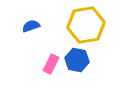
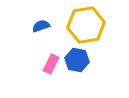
blue semicircle: moved 10 px right
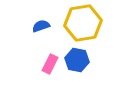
yellow hexagon: moved 3 px left, 2 px up
pink rectangle: moved 1 px left
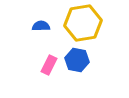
blue semicircle: rotated 18 degrees clockwise
pink rectangle: moved 1 px left, 1 px down
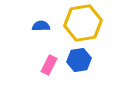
blue hexagon: moved 2 px right; rotated 20 degrees counterclockwise
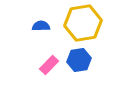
pink rectangle: rotated 18 degrees clockwise
